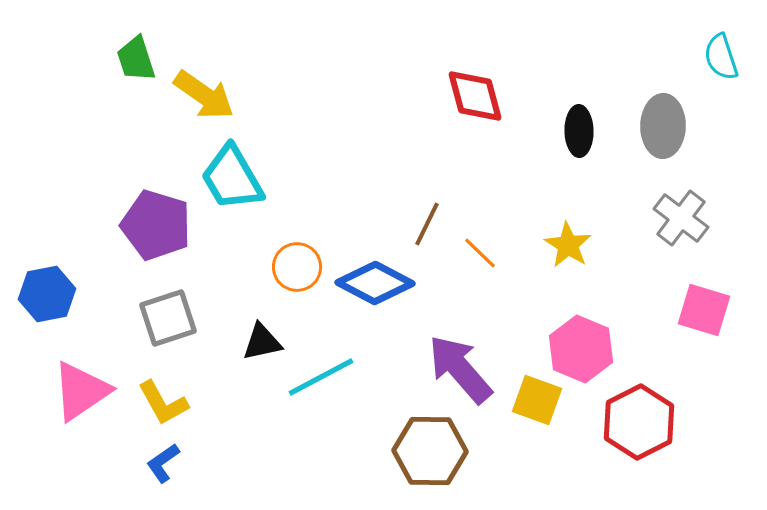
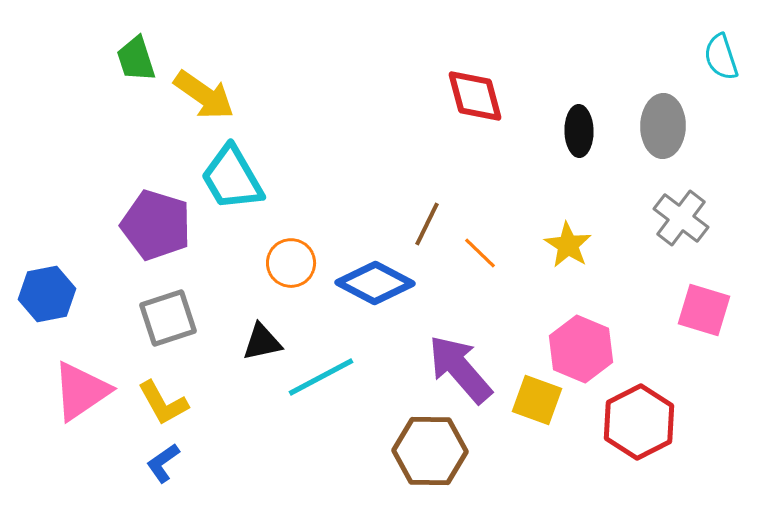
orange circle: moved 6 px left, 4 px up
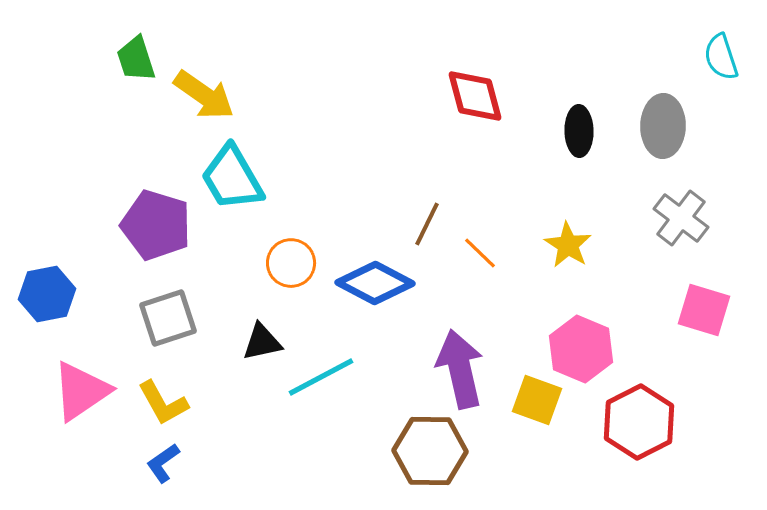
purple arrow: rotated 28 degrees clockwise
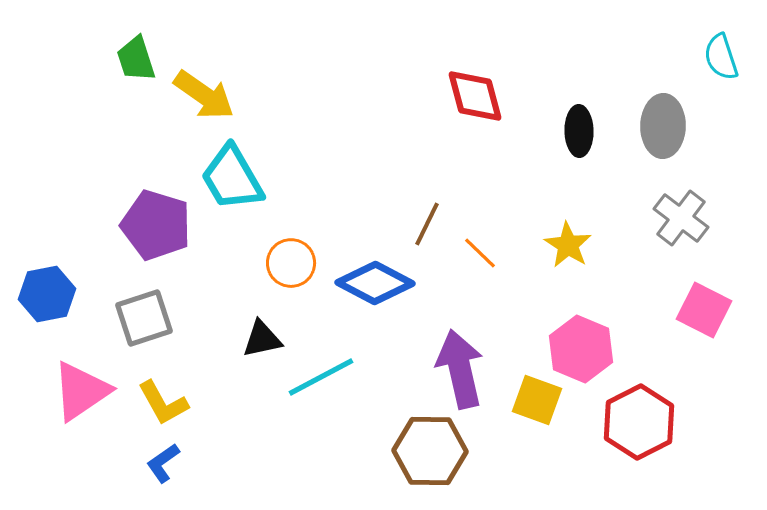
pink square: rotated 10 degrees clockwise
gray square: moved 24 px left
black triangle: moved 3 px up
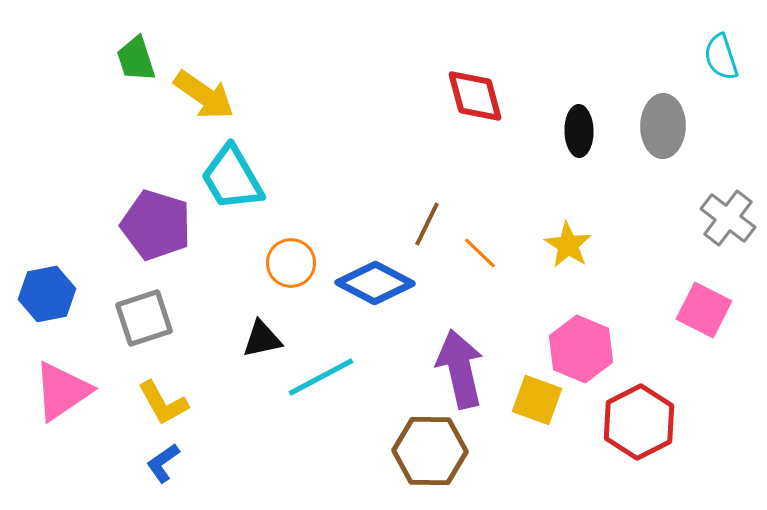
gray cross: moved 47 px right
pink triangle: moved 19 px left
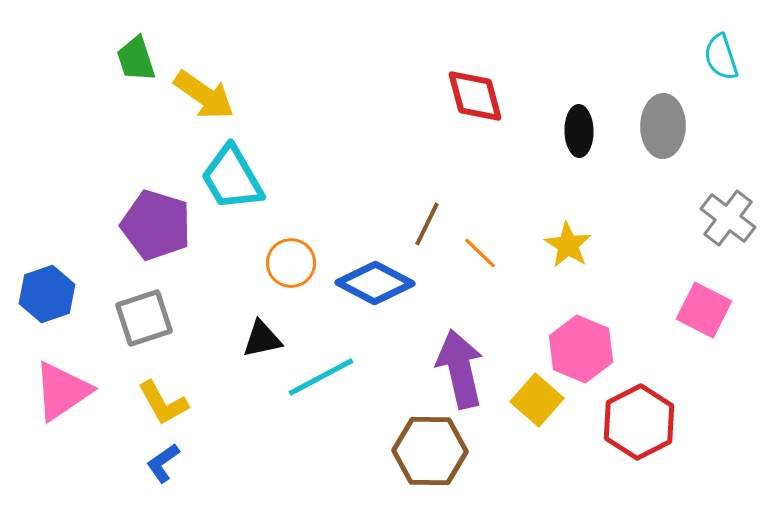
blue hexagon: rotated 8 degrees counterclockwise
yellow square: rotated 21 degrees clockwise
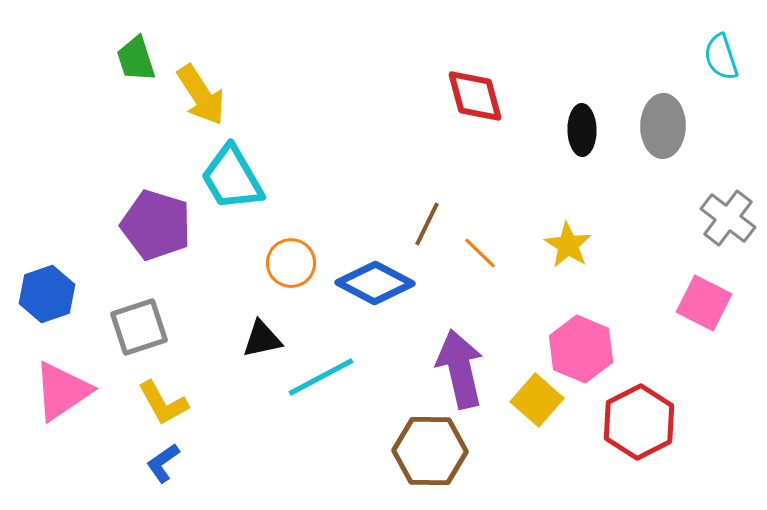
yellow arrow: moved 3 px left; rotated 22 degrees clockwise
black ellipse: moved 3 px right, 1 px up
pink square: moved 7 px up
gray square: moved 5 px left, 9 px down
